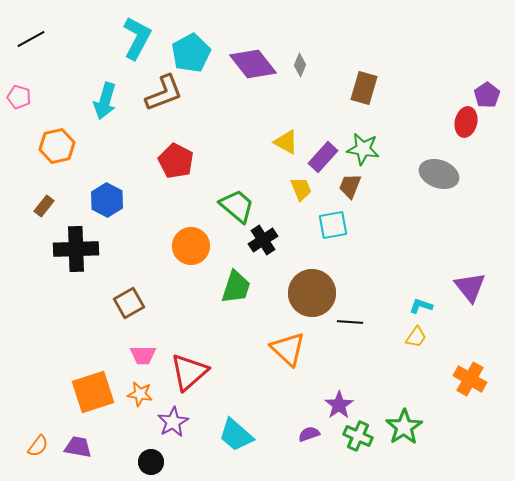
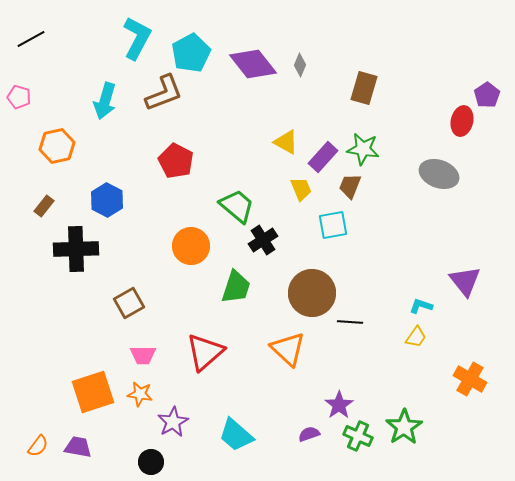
red ellipse at (466, 122): moved 4 px left, 1 px up
purple triangle at (470, 287): moved 5 px left, 6 px up
red triangle at (189, 372): moved 16 px right, 20 px up
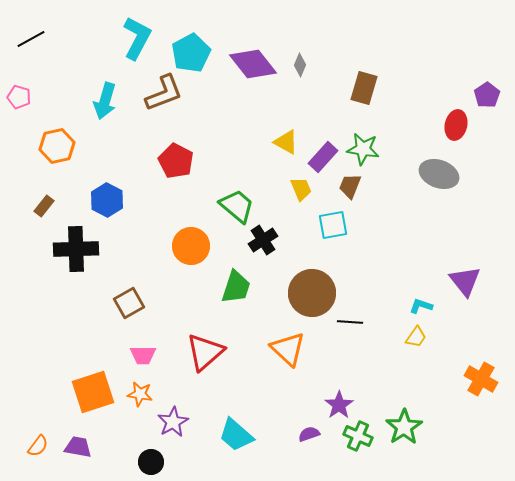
red ellipse at (462, 121): moved 6 px left, 4 px down
orange cross at (470, 379): moved 11 px right
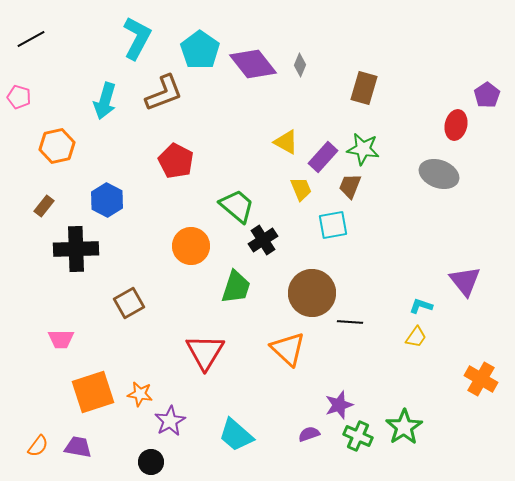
cyan pentagon at (191, 53): moved 9 px right, 3 px up; rotated 9 degrees counterclockwise
red triangle at (205, 352): rotated 18 degrees counterclockwise
pink trapezoid at (143, 355): moved 82 px left, 16 px up
purple star at (339, 405): rotated 16 degrees clockwise
purple star at (173, 422): moved 3 px left, 1 px up
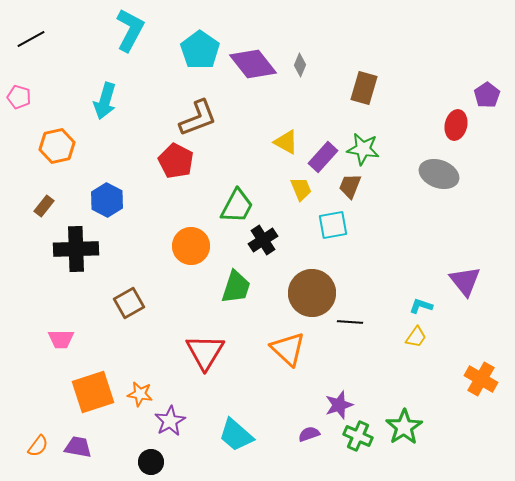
cyan L-shape at (137, 38): moved 7 px left, 8 px up
brown L-shape at (164, 93): moved 34 px right, 25 px down
green trapezoid at (237, 206): rotated 78 degrees clockwise
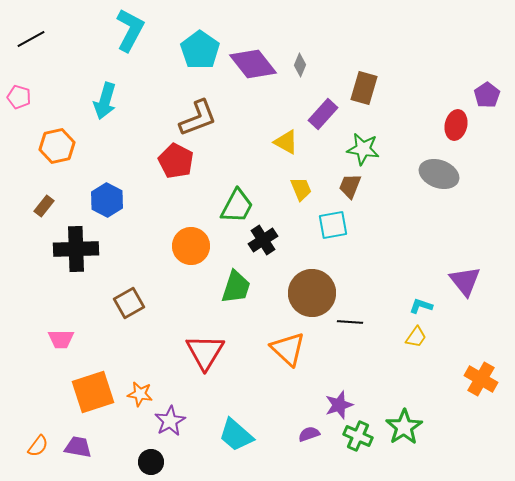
purple rectangle at (323, 157): moved 43 px up
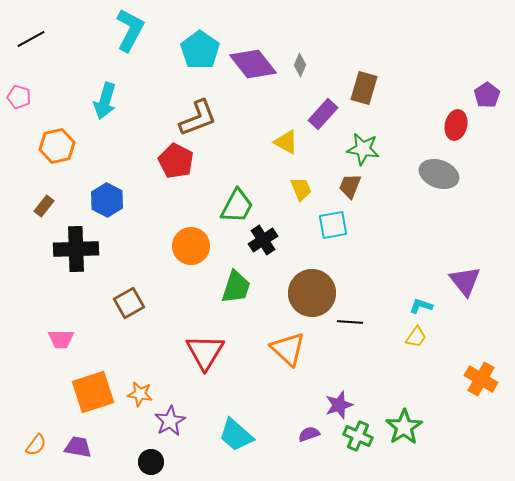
orange semicircle at (38, 446): moved 2 px left, 1 px up
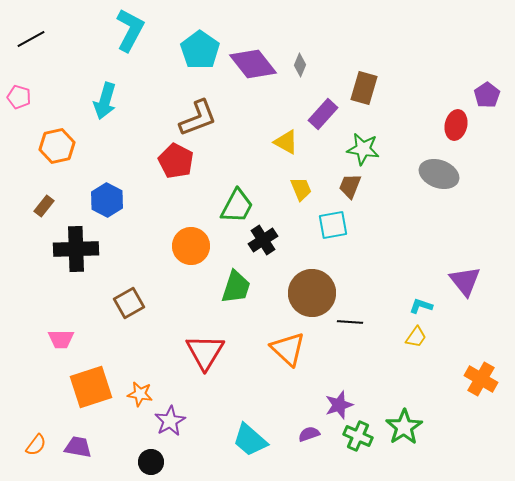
orange square at (93, 392): moved 2 px left, 5 px up
cyan trapezoid at (236, 435): moved 14 px right, 5 px down
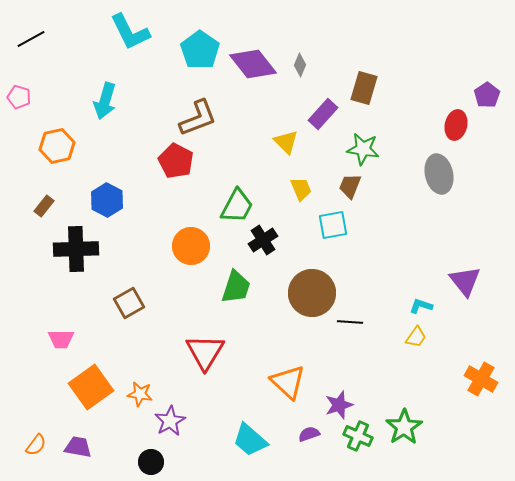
cyan L-shape at (130, 30): moved 2 px down; rotated 126 degrees clockwise
yellow triangle at (286, 142): rotated 16 degrees clockwise
gray ellipse at (439, 174): rotated 57 degrees clockwise
orange triangle at (288, 349): moved 33 px down
orange square at (91, 387): rotated 18 degrees counterclockwise
